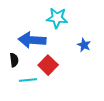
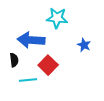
blue arrow: moved 1 px left
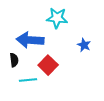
blue arrow: moved 1 px left
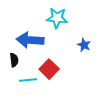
red square: moved 1 px right, 4 px down
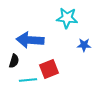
cyan star: moved 10 px right
blue star: rotated 24 degrees counterclockwise
black semicircle: moved 1 px down; rotated 24 degrees clockwise
red square: rotated 24 degrees clockwise
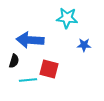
red square: rotated 36 degrees clockwise
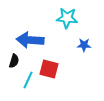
cyan line: rotated 60 degrees counterclockwise
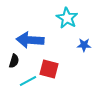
cyan star: rotated 25 degrees clockwise
cyan line: moved 1 px down; rotated 36 degrees clockwise
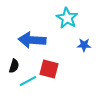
blue arrow: moved 2 px right
black semicircle: moved 5 px down
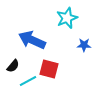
cyan star: rotated 20 degrees clockwise
blue arrow: rotated 20 degrees clockwise
black semicircle: moved 1 px left; rotated 24 degrees clockwise
